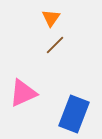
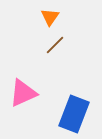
orange triangle: moved 1 px left, 1 px up
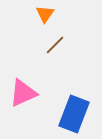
orange triangle: moved 5 px left, 3 px up
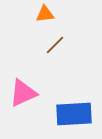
orange triangle: rotated 48 degrees clockwise
blue rectangle: rotated 66 degrees clockwise
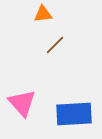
orange triangle: moved 2 px left
pink triangle: moved 1 px left, 10 px down; rotated 48 degrees counterclockwise
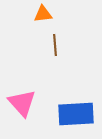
brown line: rotated 50 degrees counterclockwise
blue rectangle: moved 2 px right
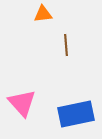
brown line: moved 11 px right
blue rectangle: rotated 9 degrees counterclockwise
